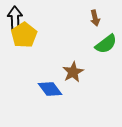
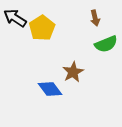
black arrow: rotated 55 degrees counterclockwise
yellow pentagon: moved 18 px right, 7 px up
green semicircle: rotated 15 degrees clockwise
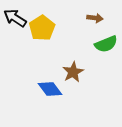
brown arrow: rotated 70 degrees counterclockwise
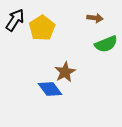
black arrow: moved 2 px down; rotated 90 degrees clockwise
brown star: moved 8 px left
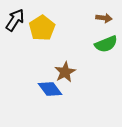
brown arrow: moved 9 px right
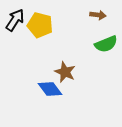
brown arrow: moved 6 px left, 3 px up
yellow pentagon: moved 2 px left, 3 px up; rotated 25 degrees counterclockwise
brown star: rotated 20 degrees counterclockwise
